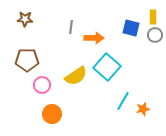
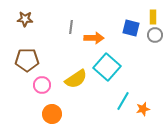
yellow semicircle: moved 3 px down
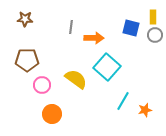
yellow semicircle: rotated 110 degrees counterclockwise
orange star: moved 2 px right, 1 px down
